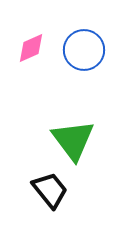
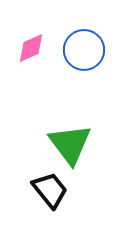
green triangle: moved 3 px left, 4 px down
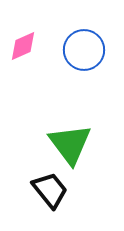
pink diamond: moved 8 px left, 2 px up
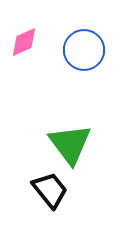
pink diamond: moved 1 px right, 4 px up
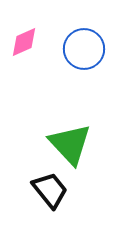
blue circle: moved 1 px up
green triangle: rotated 6 degrees counterclockwise
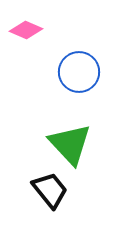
pink diamond: moved 2 px right, 12 px up; rotated 48 degrees clockwise
blue circle: moved 5 px left, 23 px down
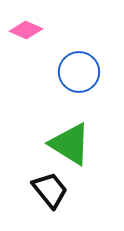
green triangle: rotated 15 degrees counterclockwise
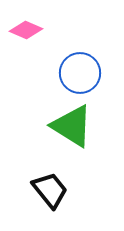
blue circle: moved 1 px right, 1 px down
green triangle: moved 2 px right, 18 px up
